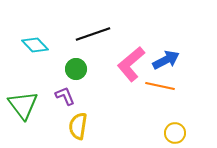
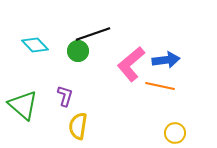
blue arrow: rotated 20 degrees clockwise
green circle: moved 2 px right, 18 px up
purple L-shape: rotated 40 degrees clockwise
green triangle: rotated 12 degrees counterclockwise
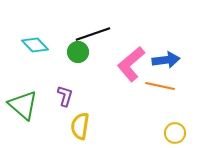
green circle: moved 1 px down
yellow semicircle: moved 2 px right
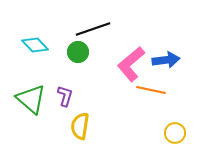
black line: moved 5 px up
orange line: moved 9 px left, 4 px down
green triangle: moved 8 px right, 6 px up
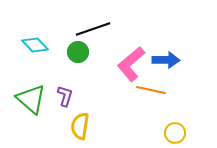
blue arrow: rotated 8 degrees clockwise
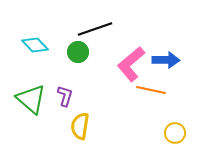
black line: moved 2 px right
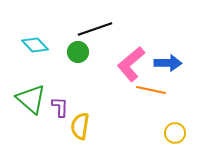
blue arrow: moved 2 px right, 3 px down
purple L-shape: moved 5 px left, 11 px down; rotated 15 degrees counterclockwise
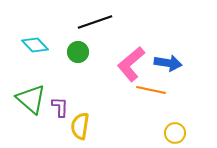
black line: moved 7 px up
blue arrow: rotated 8 degrees clockwise
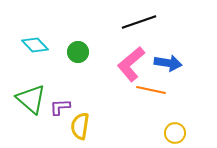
black line: moved 44 px right
purple L-shape: rotated 95 degrees counterclockwise
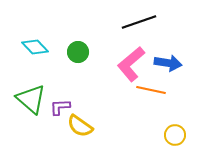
cyan diamond: moved 2 px down
yellow semicircle: rotated 64 degrees counterclockwise
yellow circle: moved 2 px down
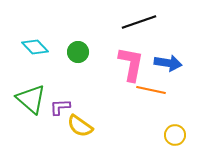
pink L-shape: rotated 141 degrees clockwise
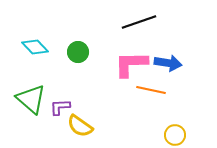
pink L-shape: rotated 102 degrees counterclockwise
